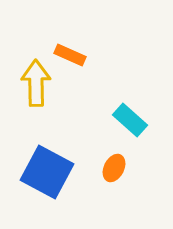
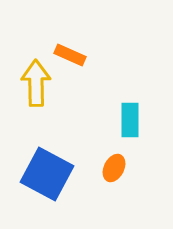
cyan rectangle: rotated 48 degrees clockwise
blue square: moved 2 px down
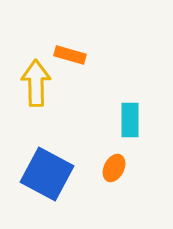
orange rectangle: rotated 8 degrees counterclockwise
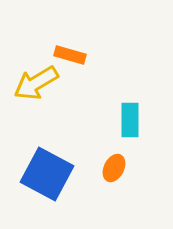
yellow arrow: rotated 120 degrees counterclockwise
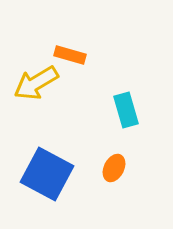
cyan rectangle: moved 4 px left, 10 px up; rotated 16 degrees counterclockwise
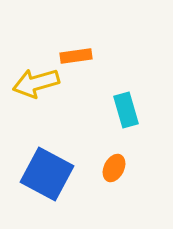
orange rectangle: moved 6 px right, 1 px down; rotated 24 degrees counterclockwise
yellow arrow: rotated 15 degrees clockwise
